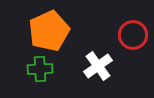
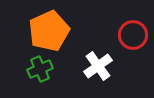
green cross: rotated 20 degrees counterclockwise
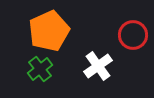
green cross: rotated 15 degrees counterclockwise
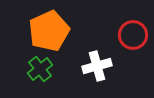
white cross: moved 1 px left; rotated 20 degrees clockwise
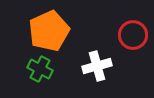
green cross: rotated 25 degrees counterclockwise
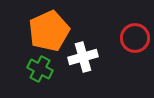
red circle: moved 2 px right, 3 px down
white cross: moved 14 px left, 9 px up
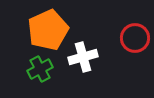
orange pentagon: moved 1 px left, 1 px up
green cross: rotated 35 degrees clockwise
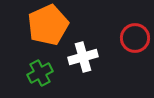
orange pentagon: moved 5 px up
green cross: moved 4 px down
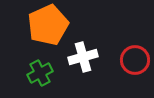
red circle: moved 22 px down
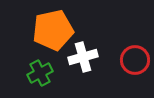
orange pentagon: moved 5 px right, 5 px down; rotated 12 degrees clockwise
